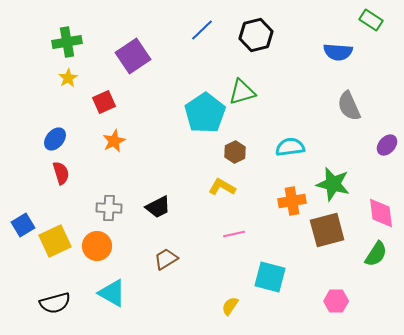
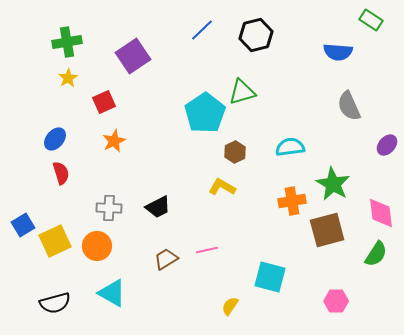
green star: rotated 16 degrees clockwise
pink line: moved 27 px left, 16 px down
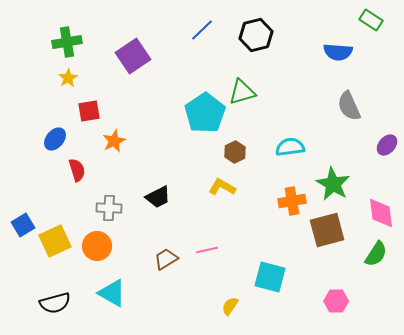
red square: moved 15 px left, 9 px down; rotated 15 degrees clockwise
red semicircle: moved 16 px right, 3 px up
black trapezoid: moved 10 px up
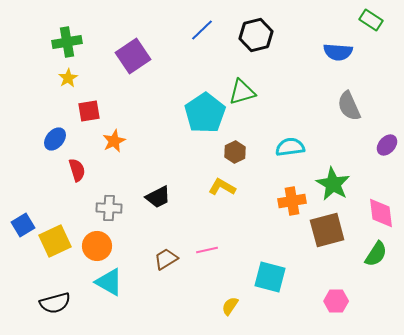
cyan triangle: moved 3 px left, 11 px up
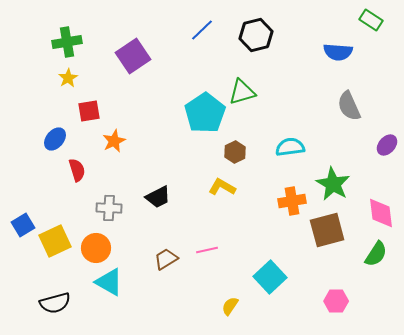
orange circle: moved 1 px left, 2 px down
cyan square: rotated 32 degrees clockwise
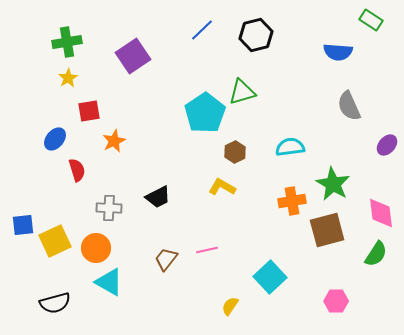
blue square: rotated 25 degrees clockwise
brown trapezoid: rotated 20 degrees counterclockwise
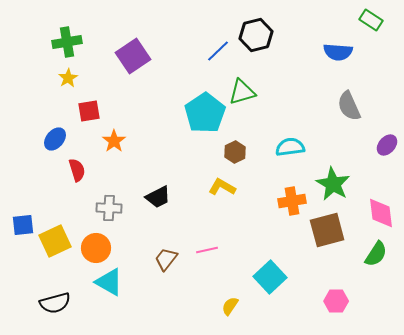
blue line: moved 16 px right, 21 px down
orange star: rotated 10 degrees counterclockwise
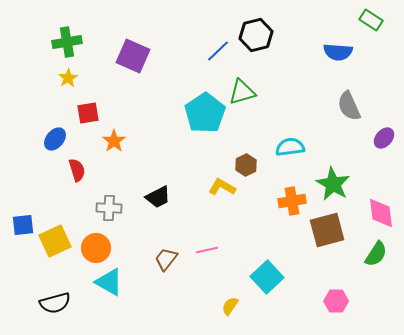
purple square: rotated 32 degrees counterclockwise
red square: moved 1 px left, 2 px down
purple ellipse: moved 3 px left, 7 px up
brown hexagon: moved 11 px right, 13 px down
cyan square: moved 3 px left
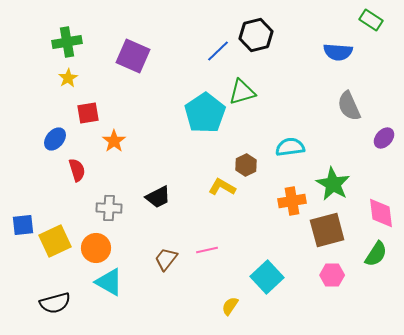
pink hexagon: moved 4 px left, 26 px up
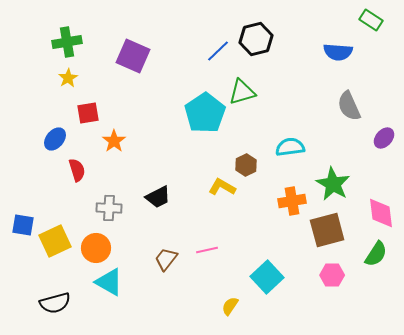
black hexagon: moved 4 px down
blue square: rotated 15 degrees clockwise
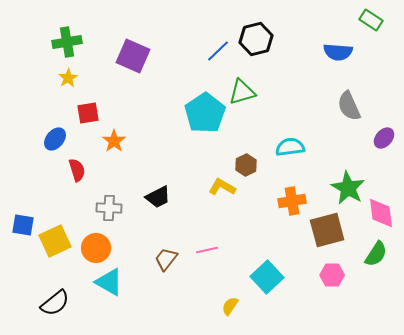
green star: moved 15 px right, 4 px down
black semicircle: rotated 24 degrees counterclockwise
